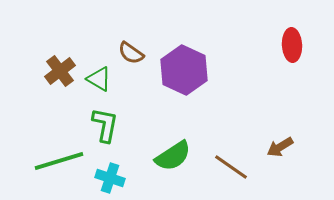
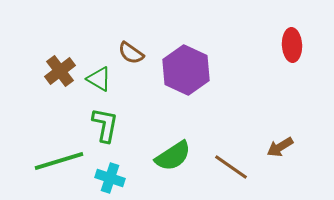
purple hexagon: moved 2 px right
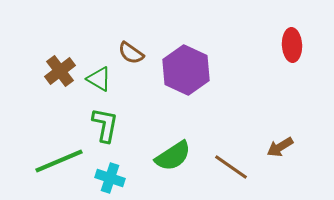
green line: rotated 6 degrees counterclockwise
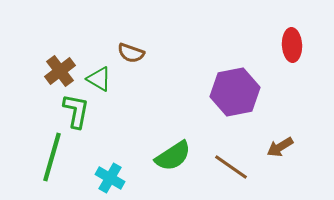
brown semicircle: rotated 16 degrees counterclockwise
purple hexagon: moved 49 px right, 22 px down; rotated 24 degrees clockwise
green L-shape: moved 29 px left, 14 px up
green line: moved 7 px left, 4 px up; rotated 51 degrees counterclockwise
cyan cross: rotated 12 degrees clockwise
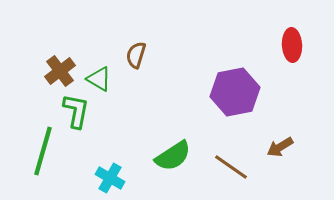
brown semicircle: moved 5 px right, 2 px down; rotated 88 degrees clockwise
green line: moved 9 px left, 6 px up
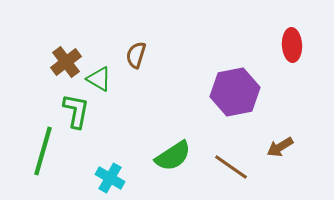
brown cross: moved 6 px right, 9 px up
